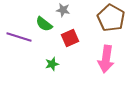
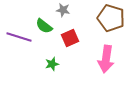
brown pentagon: rotated 12 degrees counterclockwise
green semicircle: moved 2 px down
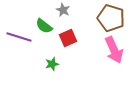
gray star: rotated 16 degrees clockwise
red square: moved 2 px left
pink arrow: moved 8 px right, 9 px up; rotated 32 degrees counterclockwise
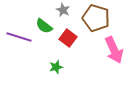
brown pentagon: moved 15 px left
red square: rotated 30 degrees counterclockwise
green star: moved 4 px right, 3 px down
